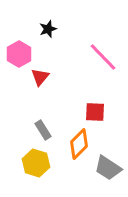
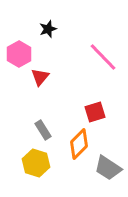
red square: rotated 20 degrees counterclockwise
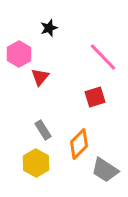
black star: moved 1 px right, 1 px up
red square: moved 15 px up
yellow hexagon: rotated 12 degrees clockwise
gray trapezoid: moved 3 px left, 2 px down
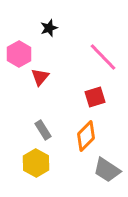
orange diamond: moved 7 px right, 8 px up
gray trapezoid: moved 2 px right
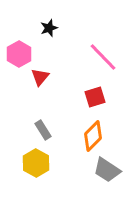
orange diamond: moved 7 px right
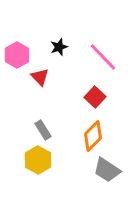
black star: moved 10 px right, 19 px down
pink hexagon: moved 2 px left, 1 px down
red triangle: rotated 24 degrees counterclockwise
red square: rotated 30 degrees counterclockwise
yellow hexagon: moved 2 px right, 3 px up
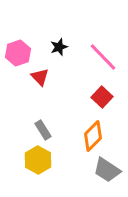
pink hexagon: moved 1 px right, 2 px up; rotated 10 degrees clockwise
red square: moved 7 px right
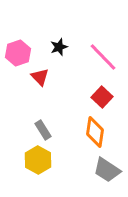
orange diamond: moved 2 px right, 4 px up; rotated 36 degrees counterclockwise
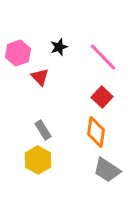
orange diamond: moved 1 px right
